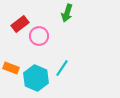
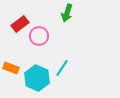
cyan hexagon: moved 1 px right
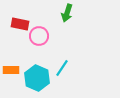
red rectangle: rotated 48 degrees clockwise
orange rectangle: moved 2 px down; rotated 21 degrees counterclockwise
